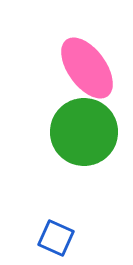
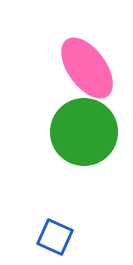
blue square: moved 1 px left, 1 px up
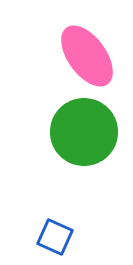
pink ellipse: moved 12 px up
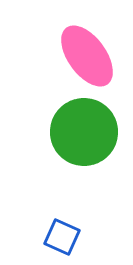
blue square: moved 7 px right
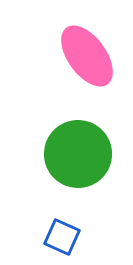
green circle: moved 6 px left, 22 px down
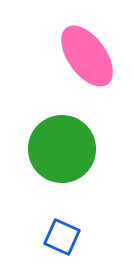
green circle: moved 16 px left, 5 px up
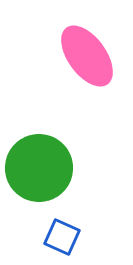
green circle: moved 23 px left, 19 px down
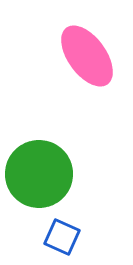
green circle: moved 6 px down
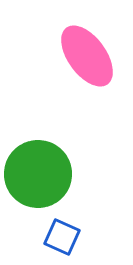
green circle: moved 1 px left
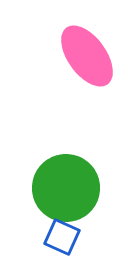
green circle: moved 28 px right, 14 px down
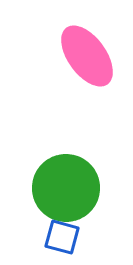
blue square: rotated 9 degrees counterclockwise
